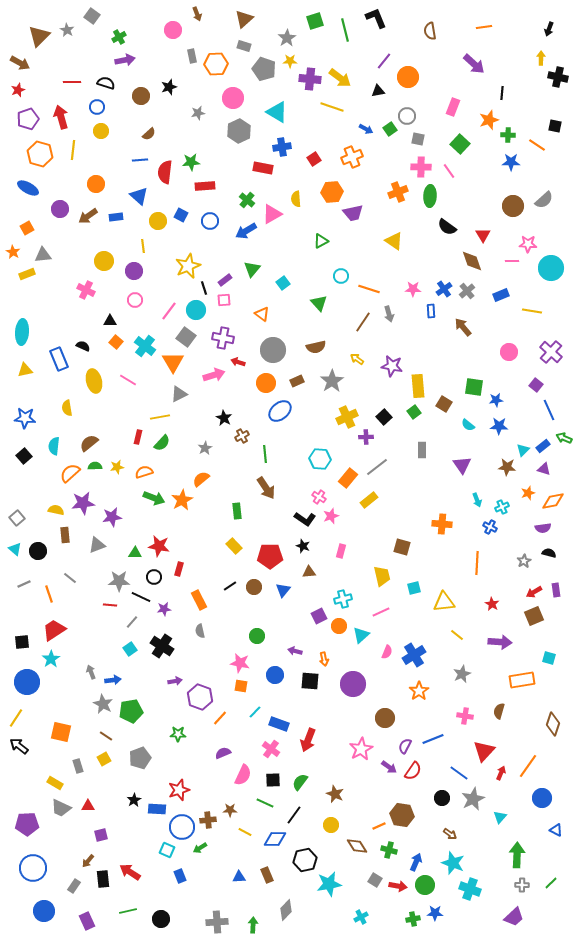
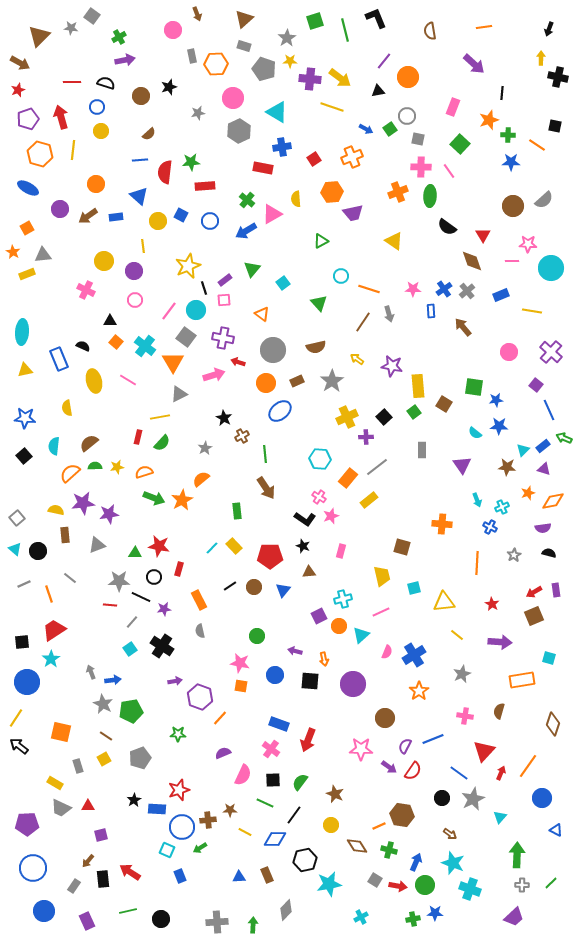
gray star at (67, 30): moved 4 px right, 2 px up; rotated 24 degrees counterclockwise
cyan semicircle at (468, 425): moved 7 px right, 8 px down
purple star at (112, 517): moved 3 px left, 3 px up
gray star at (524, 561): moved 10 px left, 6 px up
cyan line at (255, 712): moved 43 px left, 164 px up
pink star at (361, 749): rotated 30 degrees clockwise
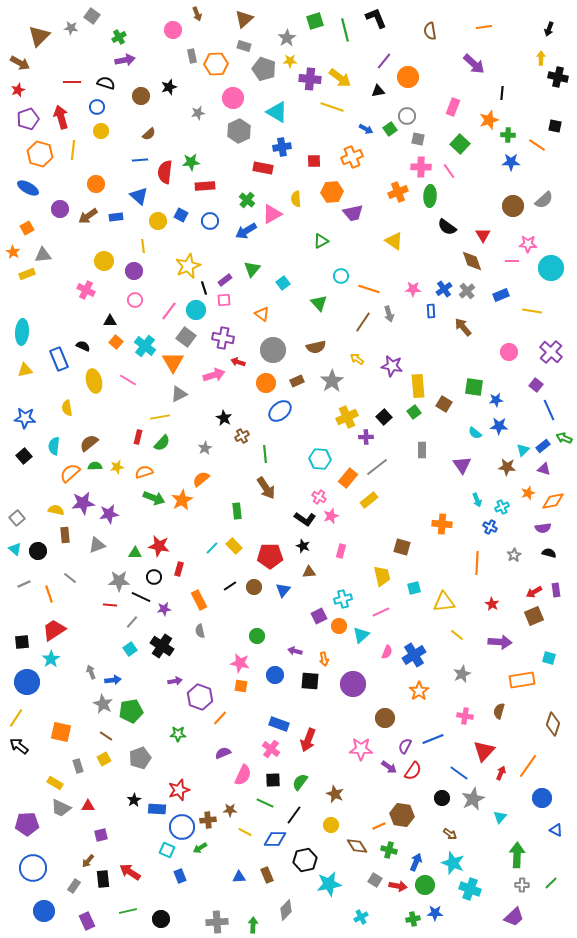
red square at (314, 159): moved 2 px down; rotated 32 degrees clockwise
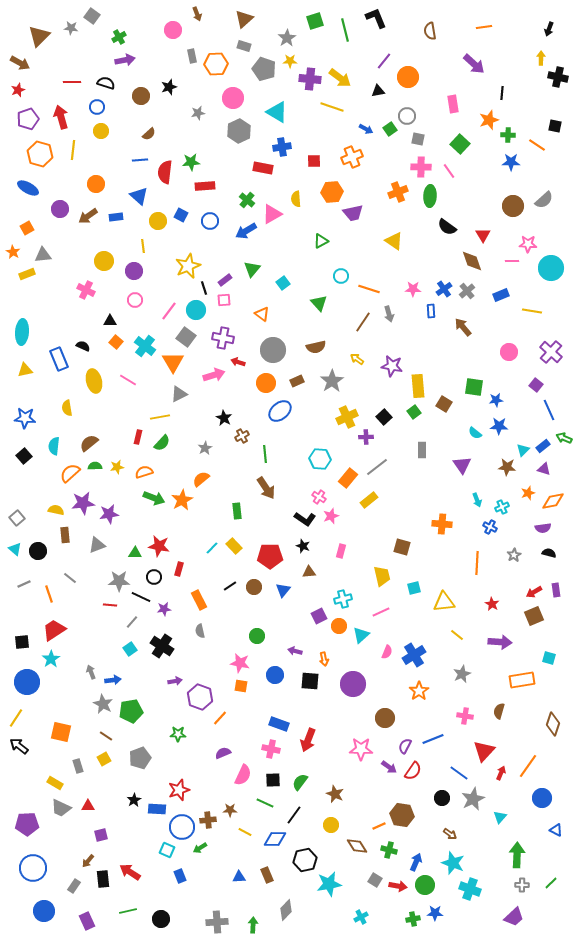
pink rectangle at (453, 107): moved 3 px up; rotated 30 degrees counterclockwise
pink cross at (271, 749): rotated 24 degrees counterclockwise
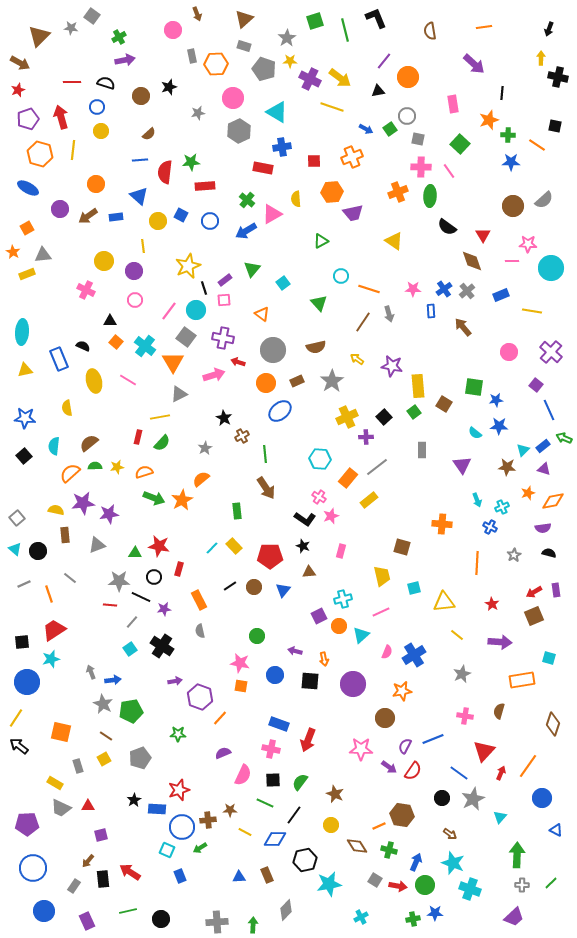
purple cross at (310, 79): rotated 20 degrees clockwise
cyan star at (51, 659): rotated 18 degrees clockwise
orange star at (419, 691): moved 17 px left; rotated 24 degrees clockwise
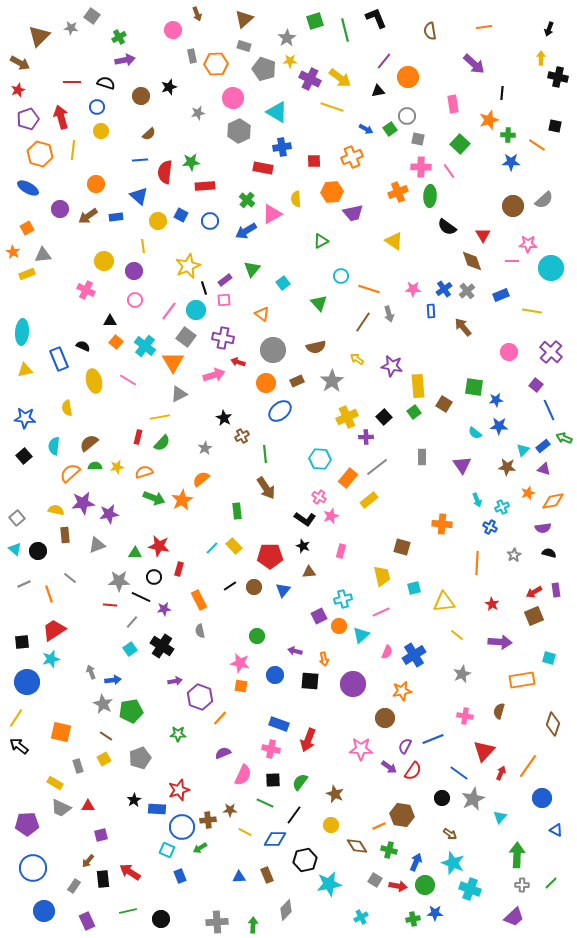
gray rectangle at (422, 450): moved 7 px down
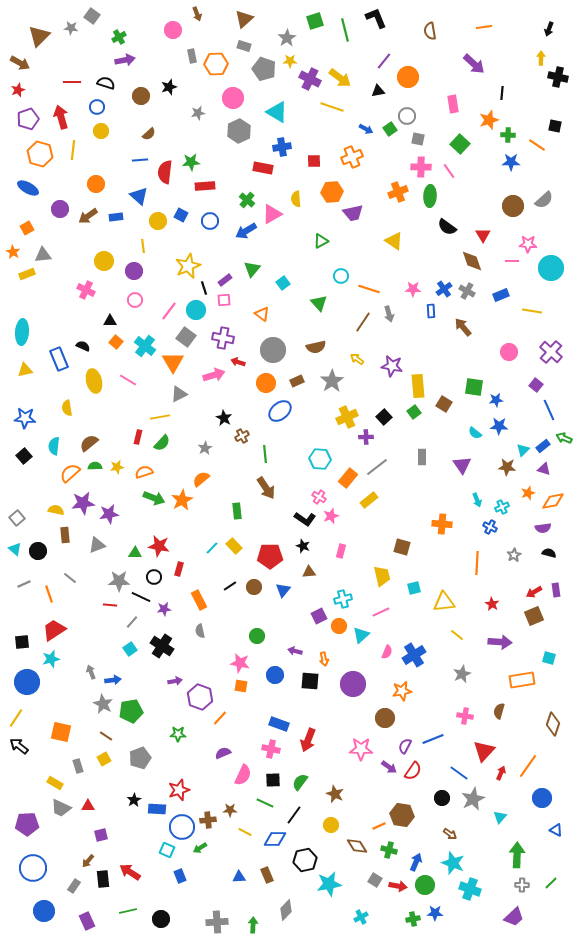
gray cross at (467, 291): rotated 21 degrees counterclockwise
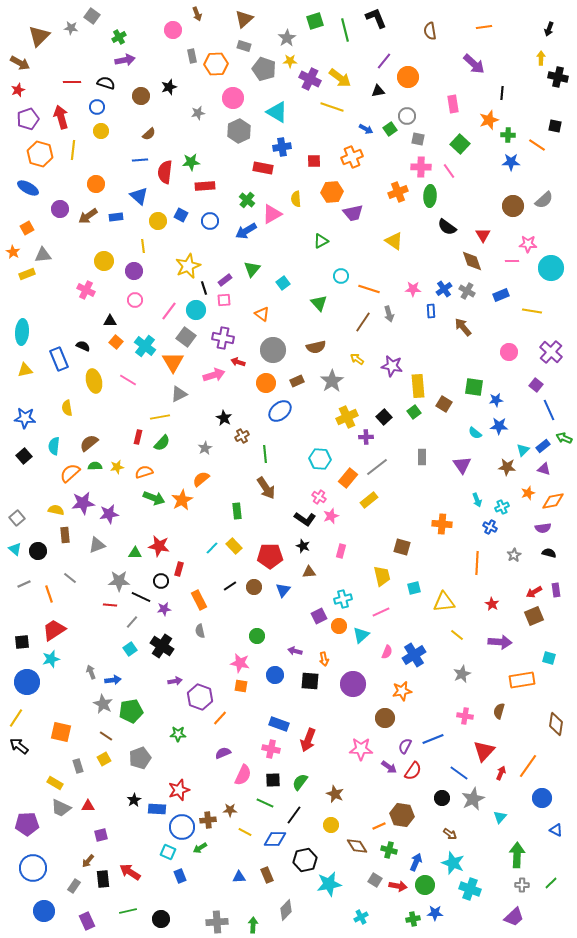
black circle at (154, 577): moved 7 px right, 4 px down
brown diamond at (553, 724): moved 3 px right; rotated 10 degrees counterclockwise
cyan square at (167, 850): moved 1 px right, 2 px down
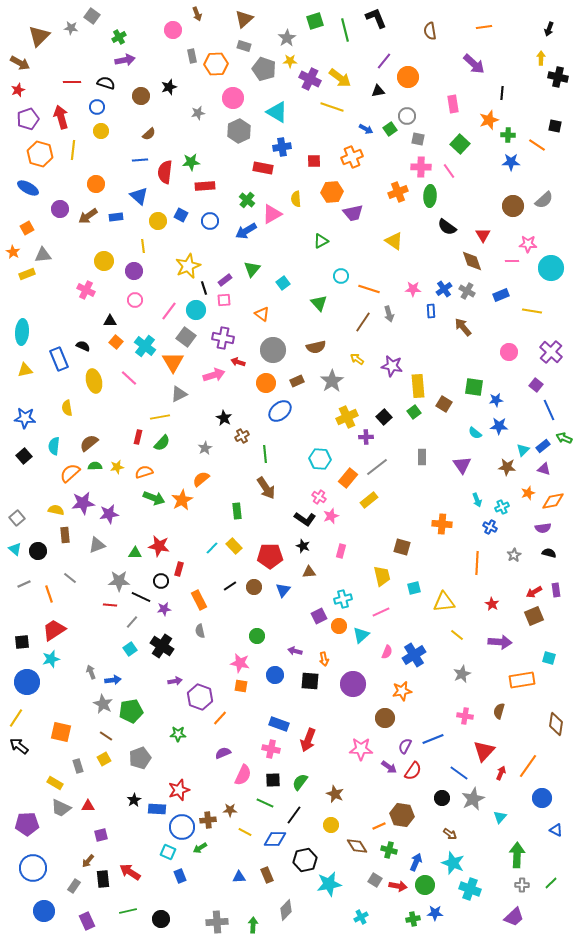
pink line at (128, 380): moved 1 px right, 2 px up; rotated 12 degrees clockwise
